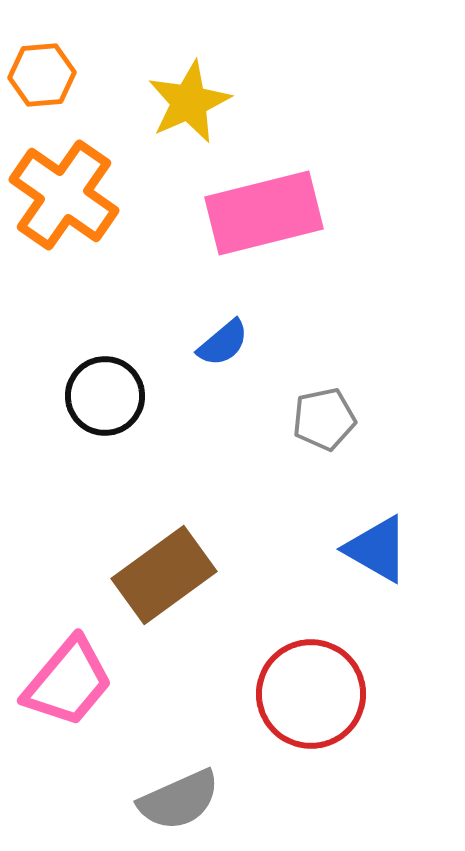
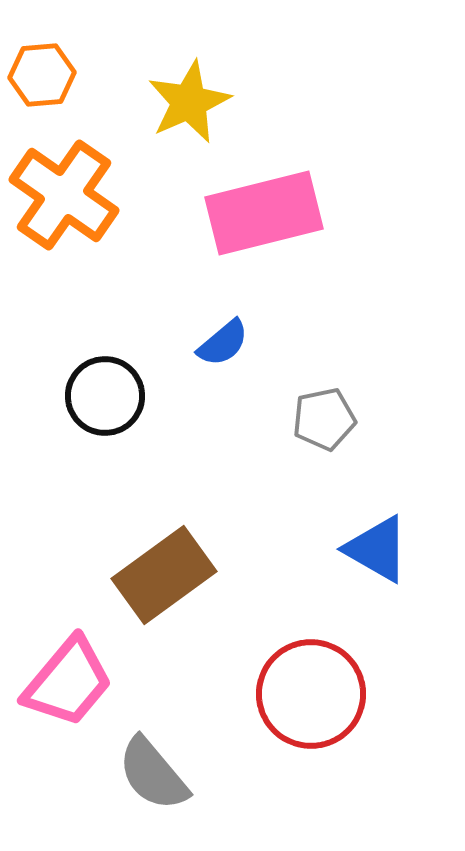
gray semicircle: moved 26 px left, 26 px up; rotated 74 degrees clockwise
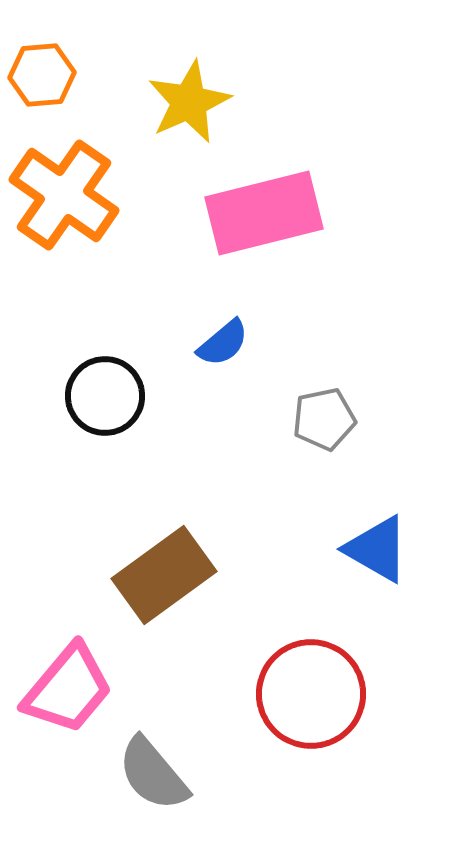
pink trapezoid: moved 7 px down
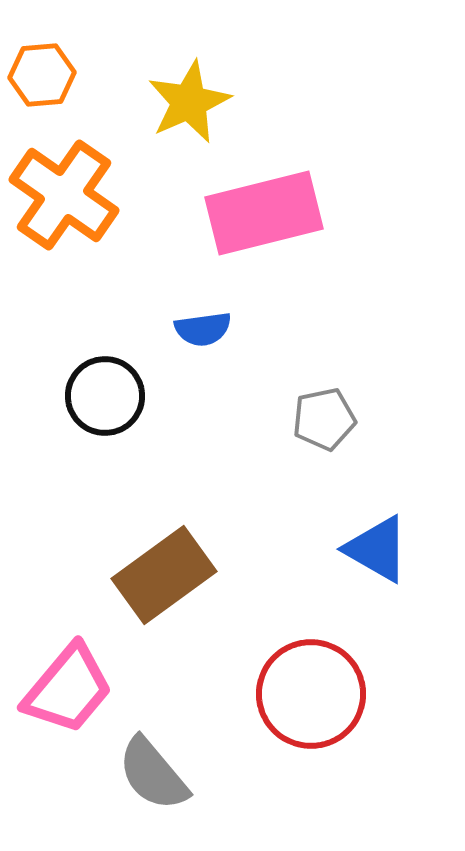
blue semicircle: moved 20 px left, 14 px up; rotated 32 degrees clockwise
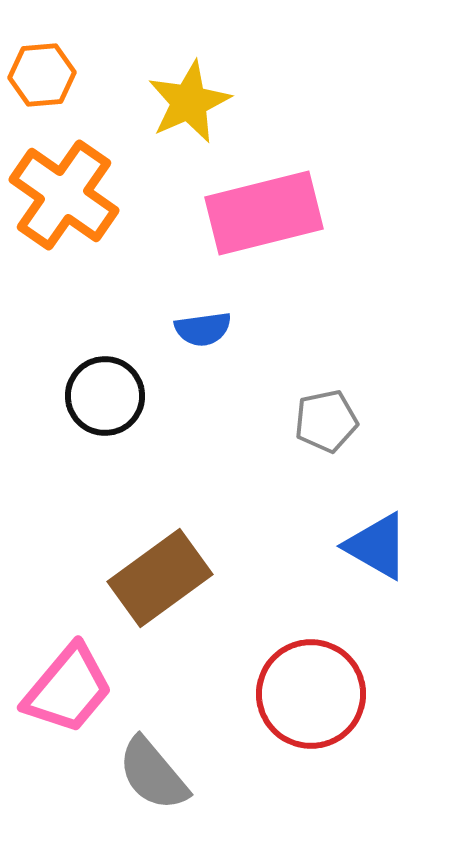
gray pentagon: moved 2 px right, 2 px down
blue triangle: moved 3 px up
brown rectangle: moved 4 px left, 3 px down
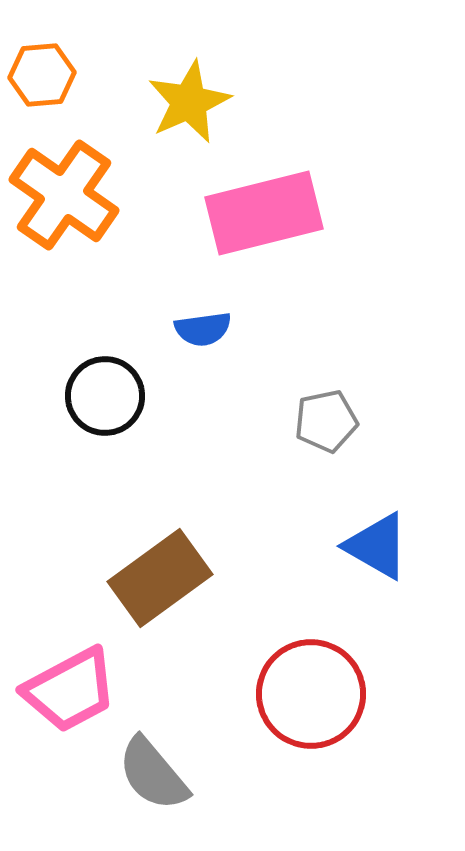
pink trapezoid: moved 2 px right, 1 px down; rotated 22 degrees clockwise
